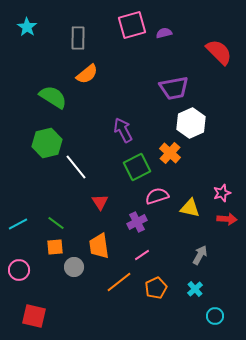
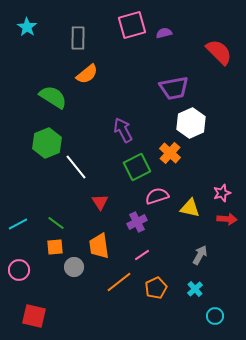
green hexagon: rotated 8 degrees counterclockwise
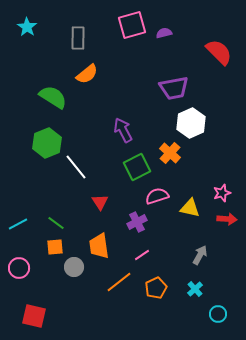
pink circle: moved 2 px up
cyan circle: moved 3 px right, 2 px up
